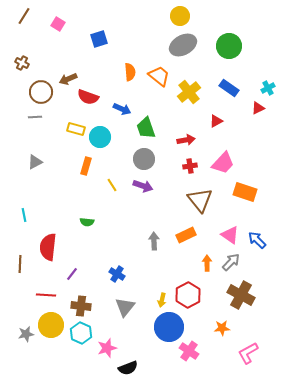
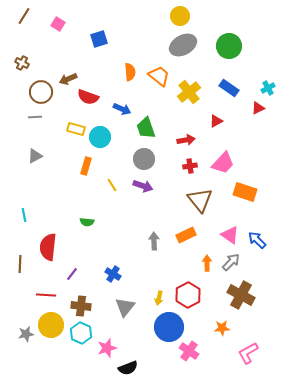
gray triangle at (35, 162): moved 6 px up
blue cross at (117, 274): moved 4 px left
yellow arrow at (162, 300): moved 3 px left, 2 px up
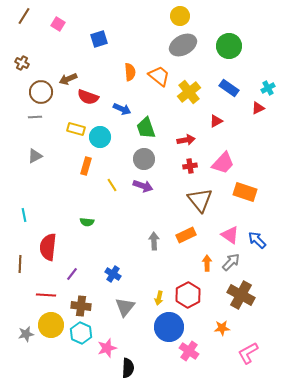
black semicircle at (128, 368): rotated 66 degrees counterclockwise
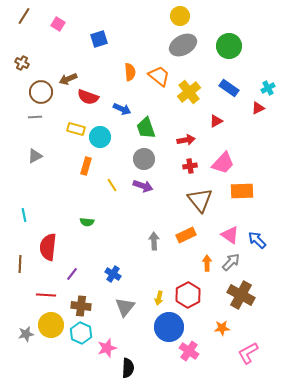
orange rectangle at (245, 192): moved 3 px left, 1 px up; rotated 20 degrees counterclockwise
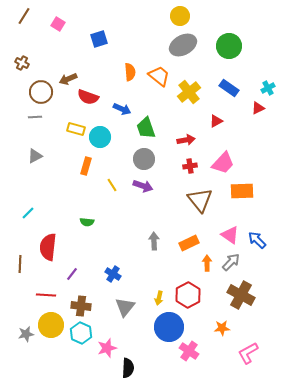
cyan line at (24, 215): moved 4 px right, 2 px up; rotated 56 degrees clockwise
orange rectangle at (186, 235): moved 3 px right, 8 px down
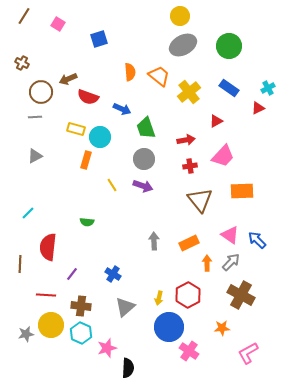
pink trapezoid at (223, 163): moved 7 px up
orange rectangle at (86, 166): moved 6 px up
gray triangle at (125, 307): rotated 10 degrees clockwise
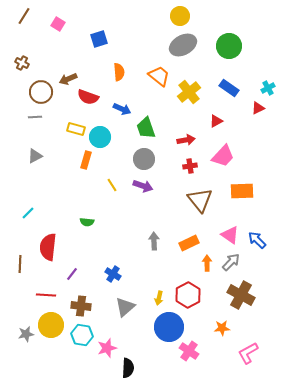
orange semicircle at (130, 72): moved 11 px left
cyan hexagon at (81, 333): moved 1 px right, 2 px down; rotated 15 degrees counterclockwise
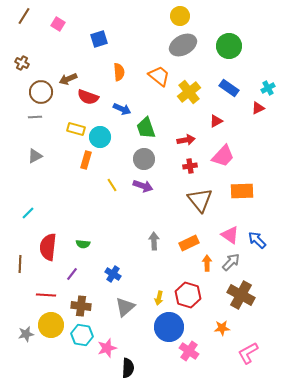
green semicircle at (87, 222): moved 4 px left, 22 px down
red hexagon at (188, 295): rotated 15 degrees counterclockwise
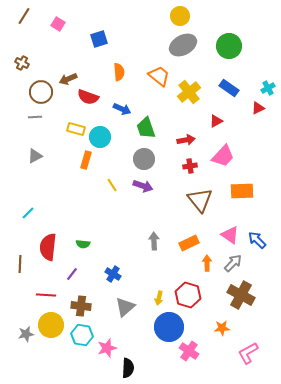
gray arrow at (231, 262): moved 2 px right, 1 px down
